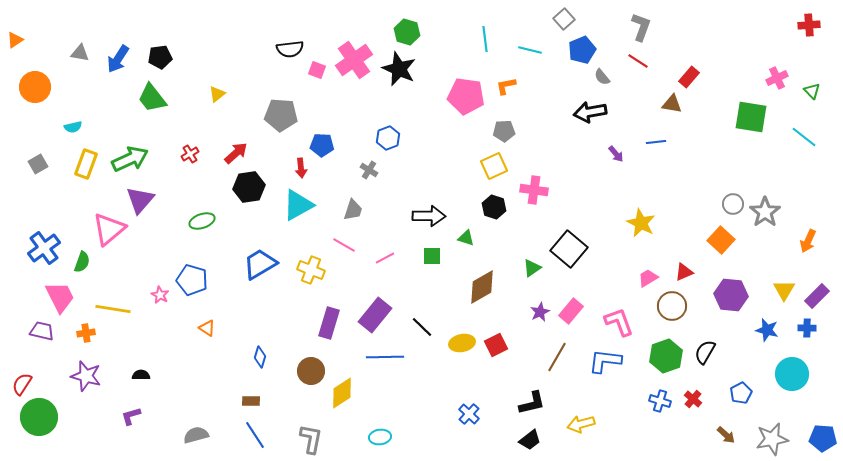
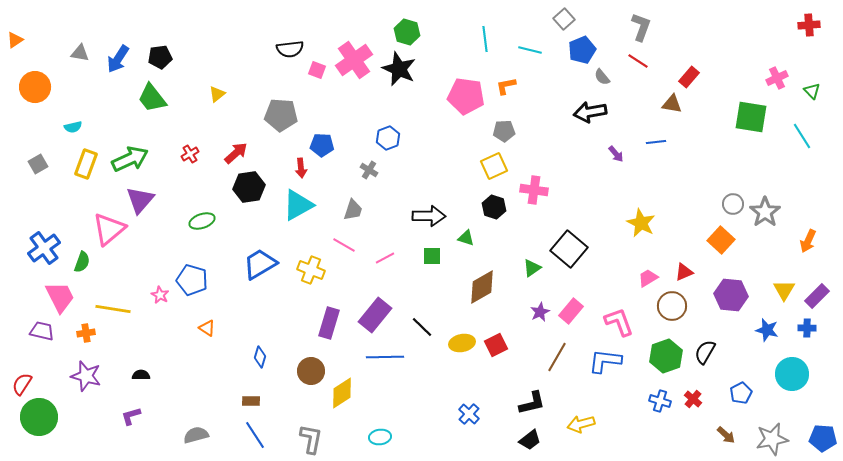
cyan line at (804, 137): moved 2 px left, 1 px up; rotated 20 degrees clockwise
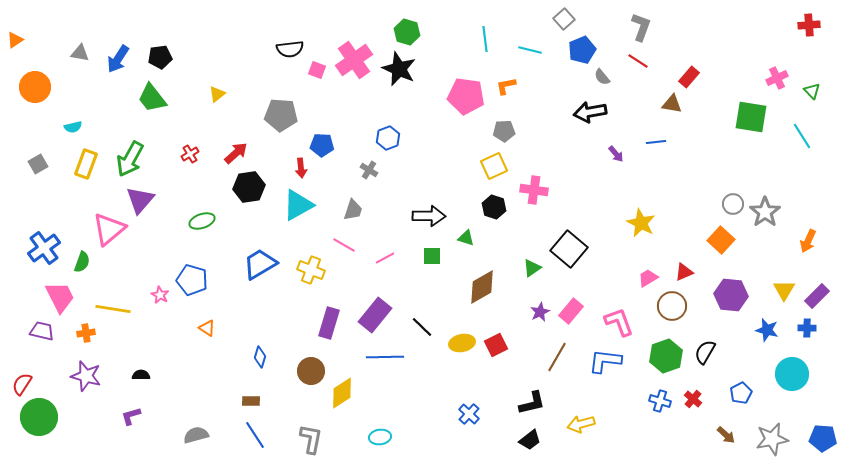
green arrow at (130, 159): rotated 144 degrees clockwise
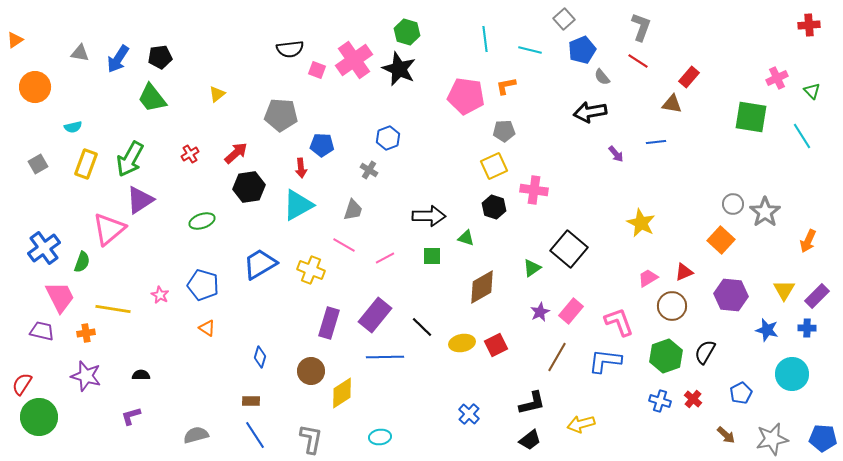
purple triangle at (140, 200): rotated 16 degrees clockwise
blue pentagon at (192, 280): moved 11 px right, 5 px down
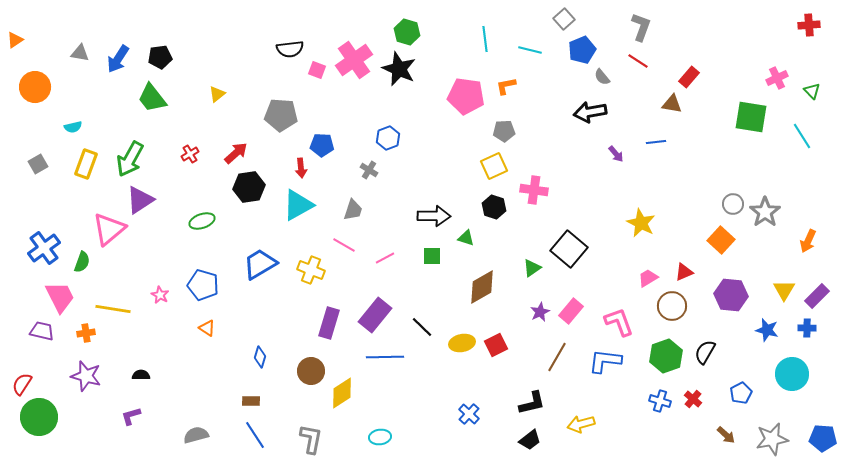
black arrow at (429, 216): moved 5 px right
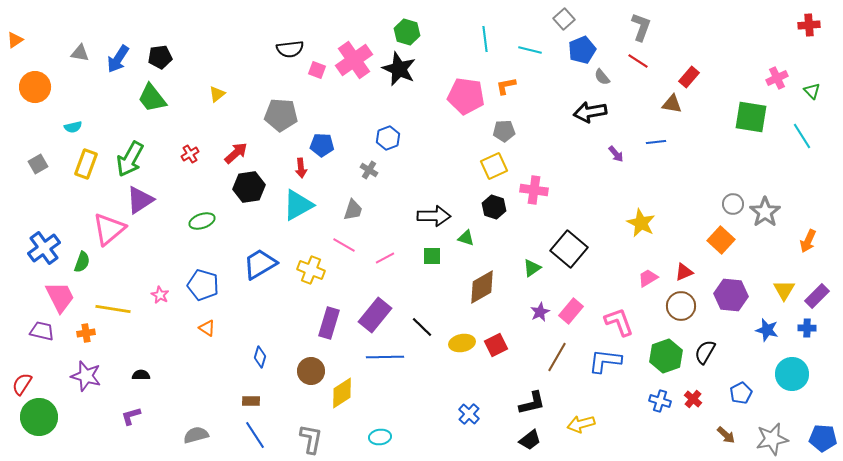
brown circle at (672, 306): moved 9 px right
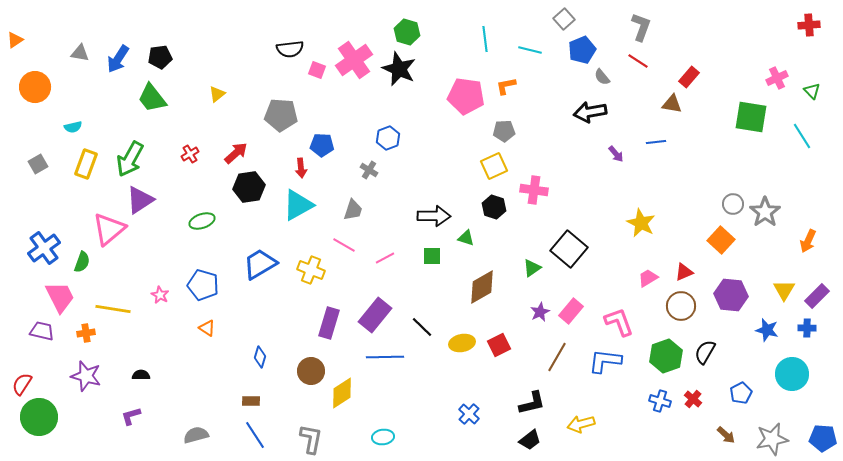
red square at (496, 345): moved 3 px right
cyan ellipse at (380, 437): moved 3 px right
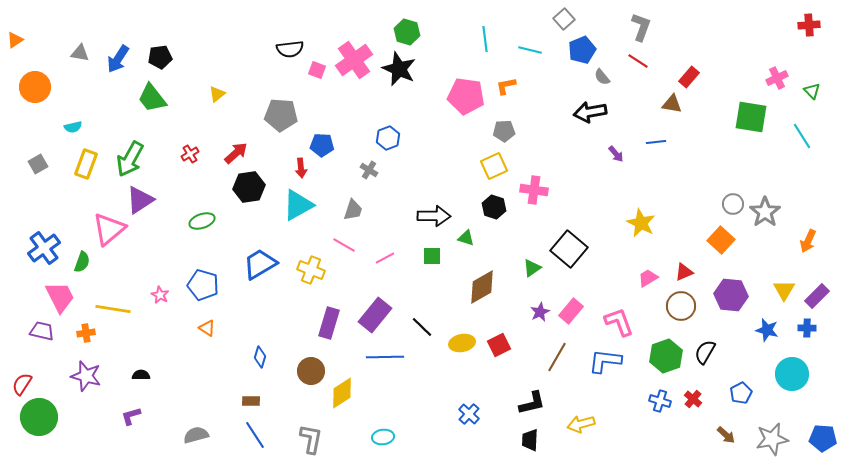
black trapezoid at (530, 440): rotated 130 degrees clockwise
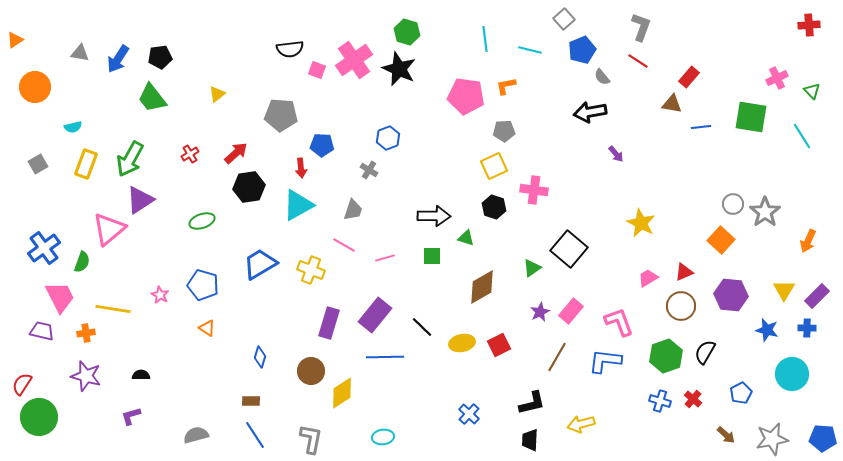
blue line at (656, 142): moved 45 px right, 15 px up
pink line at (385, 258): rotated 12 degrees clockwise
